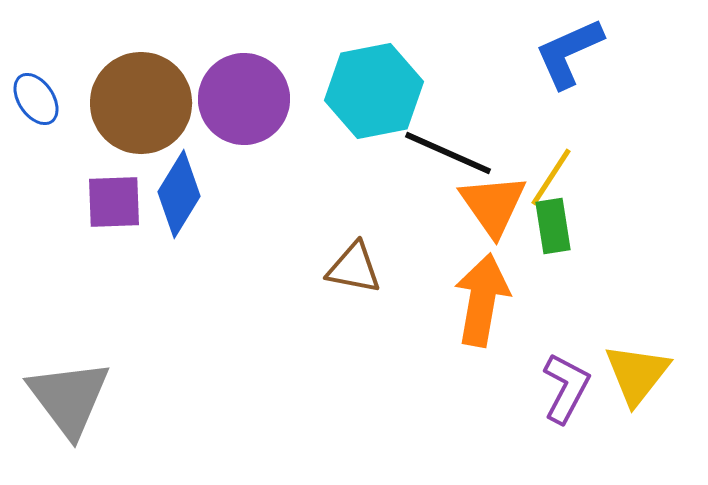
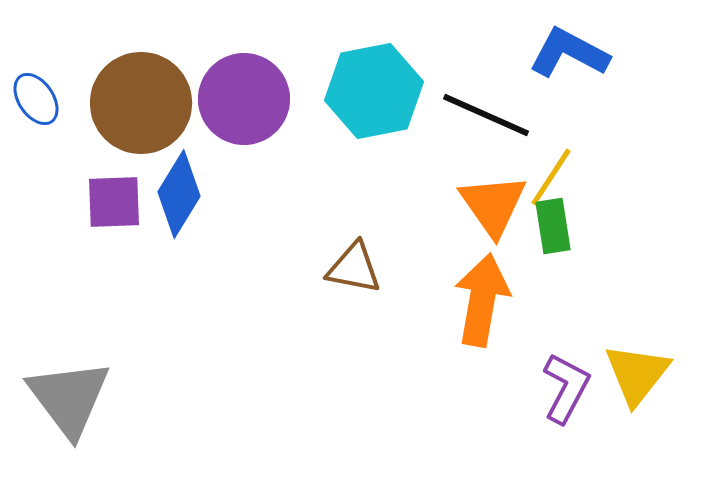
blue L-shape: rotated 52 degrees clockwise
black line: moved 38 px right, 38 px up
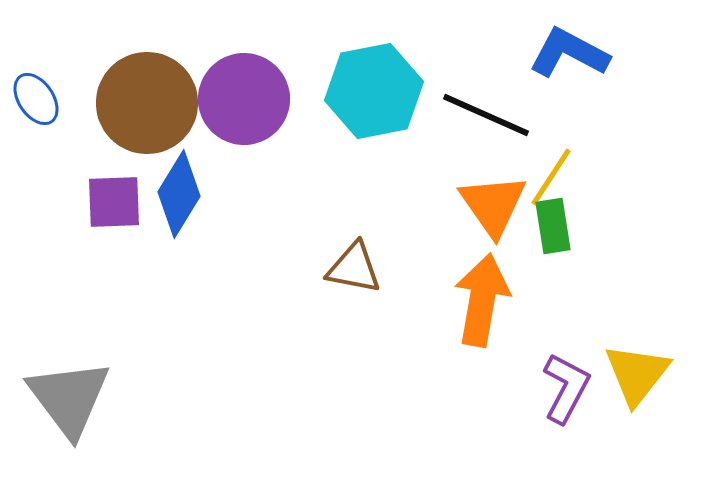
brown circle: moved 6 px right
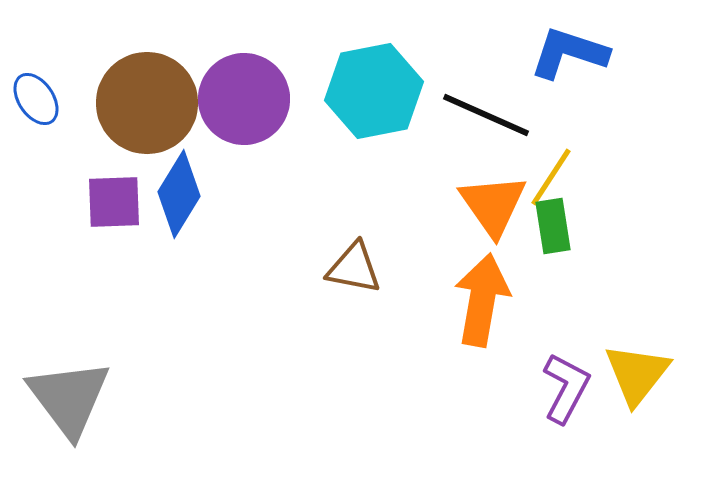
blue L-shape: rotated 10 degrees counterclockwise
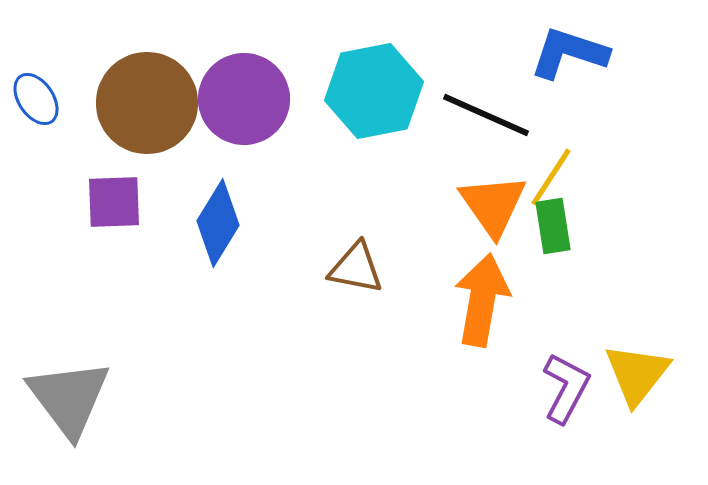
blue diamond: moved 39 px right, 29 px down
brown triangle: moved 2 px right
